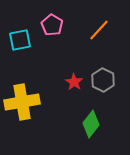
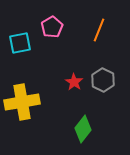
pink pentagon: moved 2 px down; rotated 10 degrees clockwise
orange line: rotated 20 degrees counterclockwise
cyan square: moved 3 px down
green diamond: moved 8 px left, 5 px down
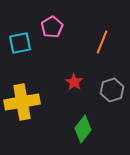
orange line: moved 3 px right, 12 px down
gray hexagon: moved 9 px right, 10 px down; rotated 15 degrees clockwise
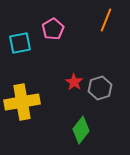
pink pentagon: moved 1 px right, 2 px down
orange line: moved 4 px right, 22 px up
gray hexagon: moved 12 px left, 2 px up
green diamond: moved 2 px left, 1 px down
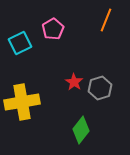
cyan square: rotated 15 degrees counterclockwise
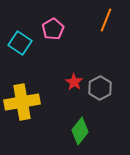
cyan square: rotated 30 degrees counterclockwise
gray hexagon: rotated 10 degrees counterclockwise
green diamond: moved 1 px left, 1 px down
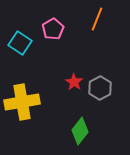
orange line: moved 9 px left, 1 px up
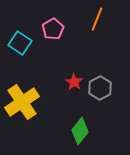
yellow cross: rotated 24 degrees counterclockwise
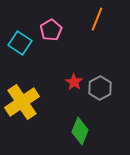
pink pentagon: moved 2 px left, 1 px down
green diamond: rotated 16 degrees counterclockwise
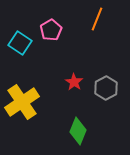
gray hexagon: moved 6 px right
green diamond: moved 2 px left
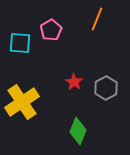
cyan square: rotated 30 degrees counterclockwise
